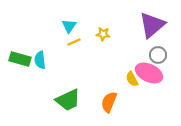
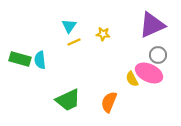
purple triangle: rotated 16 degrees clockwise
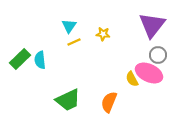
purple triangle: rotated 28 degrees counterclockwise
green rectangle: rotated 60 degrees counterclockwise
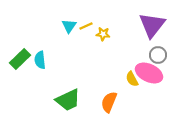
yellow line: moved 12 px right, 16 px up
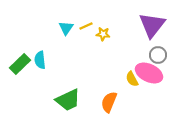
cyan triangle: moved 3 px left, 2 px down
green rectangle: moved 5 px down
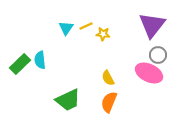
yellow semicircle: moved 24 px left, 1 px up
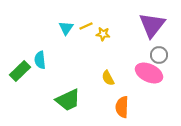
gray circle: moved 1 px right
green rectangle: moved 7 px down
orange semicircle: moved 13 px right, 5 px down; rotated 20 degrees counterclockwise
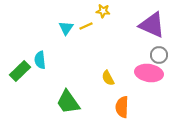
purple triangle: rotated 44 degrees counterclockwise
yellow star: moved 23 px up
pink ellipse: rotated 16 degrees counterclockwise
green trapezoid: moved 2 px down; rotated 80 degrees clockwise
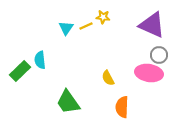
yellow star: moved 6 px down
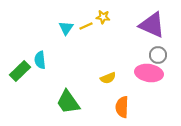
gray circle: moved 1 px left
yellow semicircle: rotated 84 degrees counterclockwise
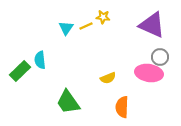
gray circle: moved 2 px right, 2 px down
